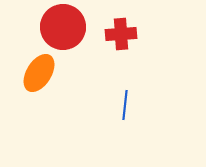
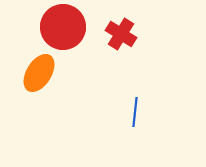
red cross: rotated 36 degrees clockwise
blue line: moved 10 px right, 7 px down
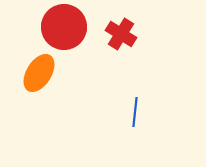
red circle: moved 1 px right
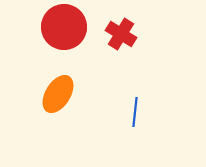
orange ellipse: moved 19 px right, 21 px down
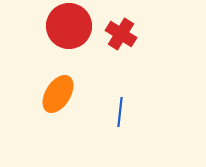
red circle: moved 5 px right, 1 px up
blue line: moved 15 px left
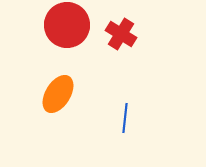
red circle: moved 2 px left, 1 px up
blue line: moved 5 px right, 6 px down
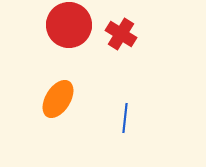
red circle: moved 2 px right
orange ellipse: moved 5 px down
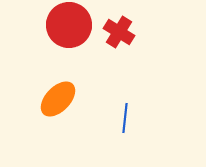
red cross: moved 2 px left, 2 px up
orange ellipse: rotated 12 degrees clockwise
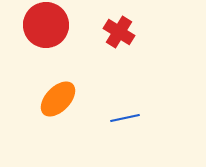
red circle: moved 23 px left
blue line: rotated 72 degrees clockwise
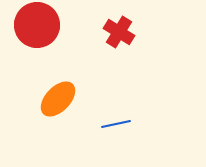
red circle: moved 9 px left
blue line: moved 9 px left, 6 px down
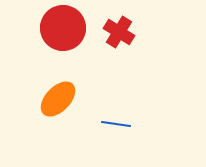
red circle: moved 26 px right, 3 px down
blue line: rotated 20 degrees clockwise
